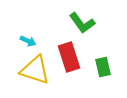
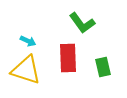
red rectangle: moved 1 px left, 1 px down; rotated 16 degrees clockwise
yellow triangle: moved 9 px left
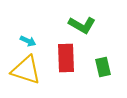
green L-shape: moved 2 px down; rotated 24 degrees counterclockwise
red rectangle: moved 2 px left
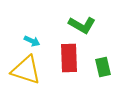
cyan arrow: moved 4 px right
red rectangle: moved 3 px right
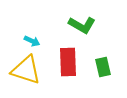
red rectangle: moved 1 px left, 4 px down
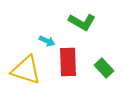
green L-shape: moved 3 px up
cyan arrow: moved 15 px right
green rectangle: moved 1 px right, 1 px down; rotated 30 degrees counterclockwise
